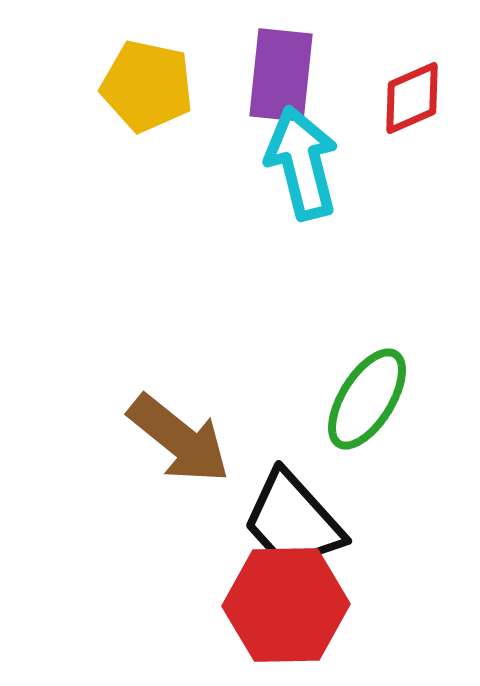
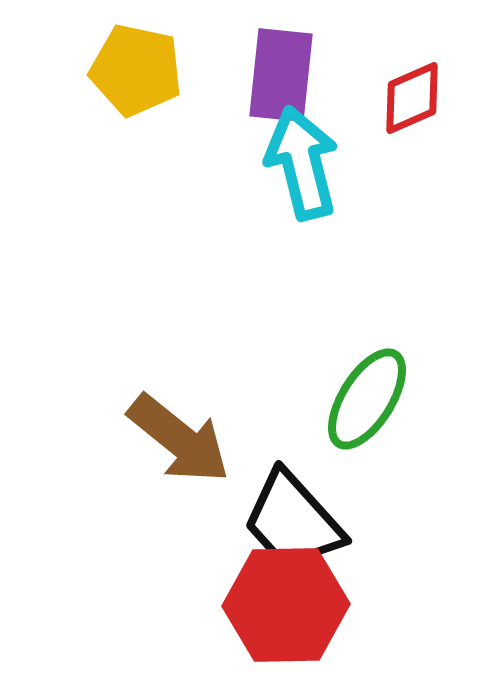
yellow pentagon: moved 11 px left, 16 px up
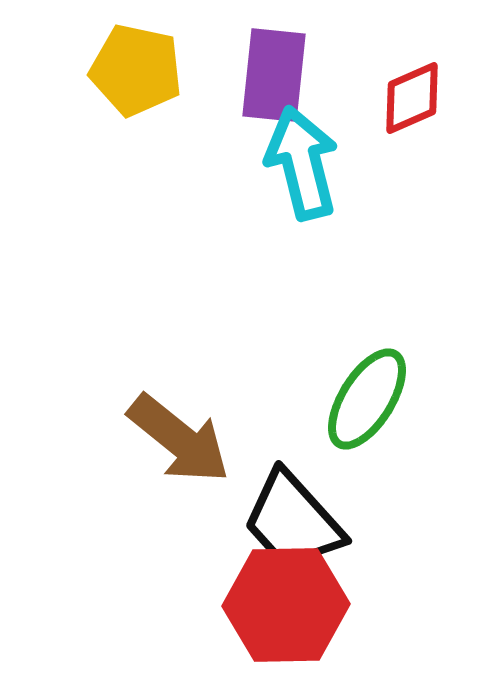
purple rectangle: moved 7 px left
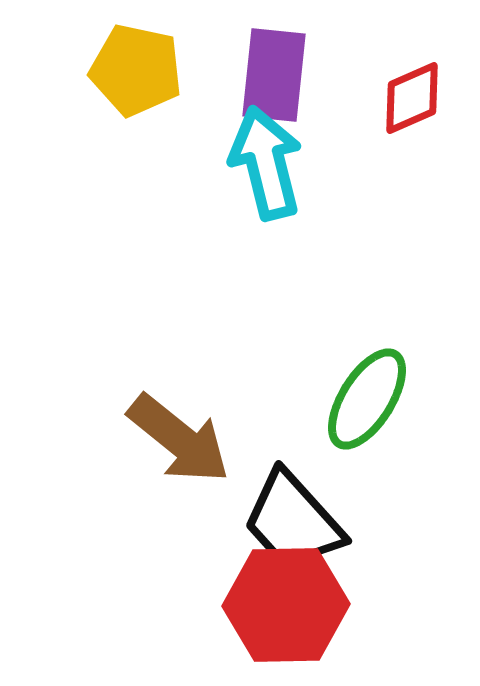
cyan arrow: moved 36 px left
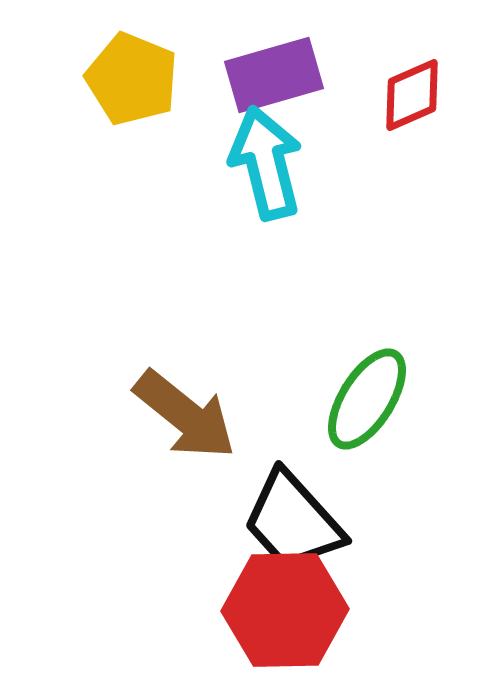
yellow pentagon: moved 4 px left, 9 px down; rotated 10 degrees clockwise
purple rectangle: rotated 68 degrees clockwise
red diamond: moved 3 px up
brown arrow: moved 6 px right, 24 px up
red hexagon: moved 1 px left, 5 px down
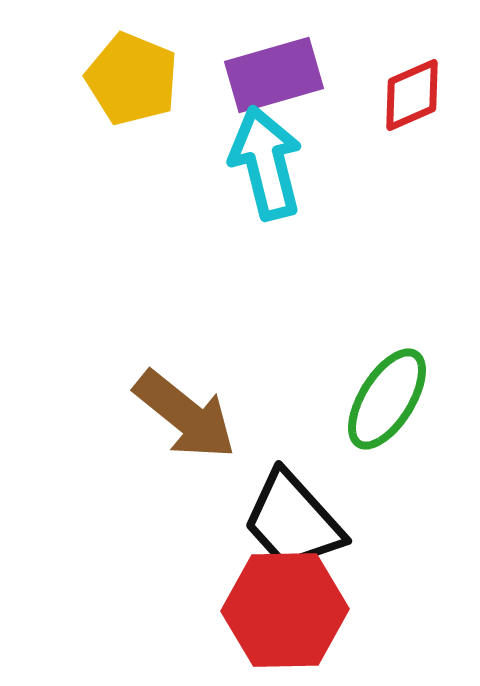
green ellipse: moved 20 px right
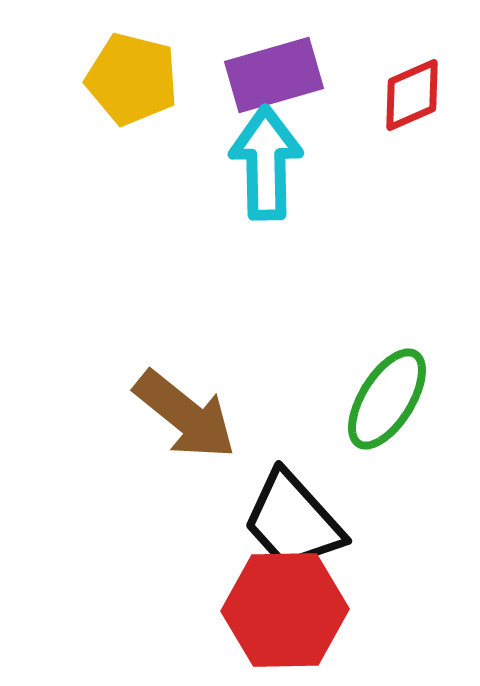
yellow pentagon: rotated 8 degrees counterclockwise
cyan arrow: rotated 13 degrees clockwise
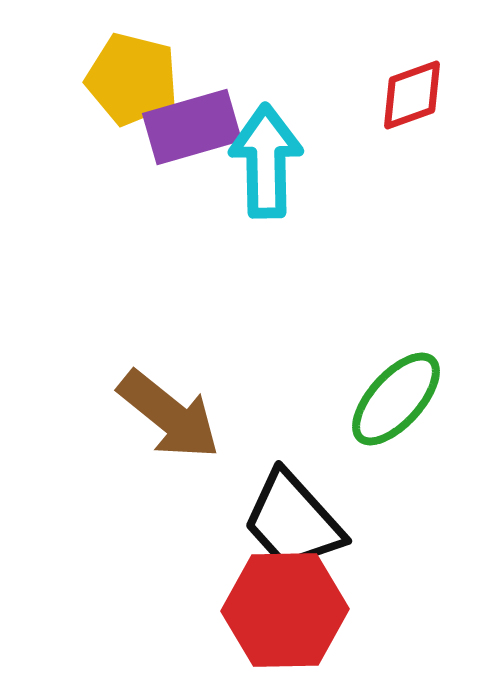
purple rectangle: moved 82 px left, 52 px down
red diamond: rotated 4 degrees clockwise
cyan arrow: moved 2 px up
green ellipse: moved 9 px right; rotated 10 degrees clockwise
brown arrow: moved 16 px left
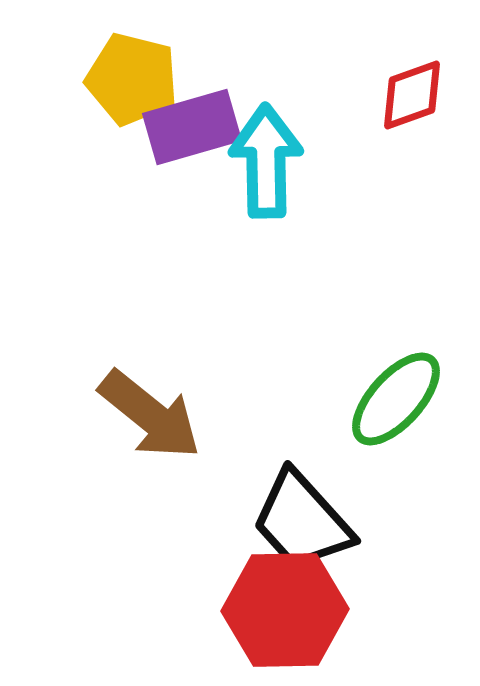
brown arrow: moved 19 px left
black trapezoid: moved 9 px right
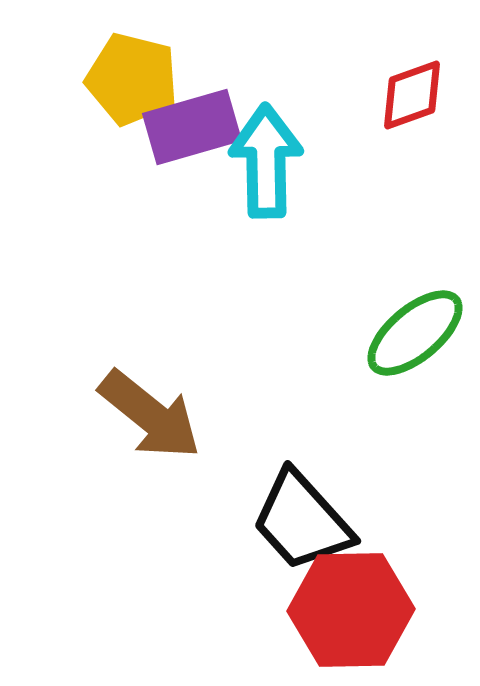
green ellipse: moved 19 px right, 66 px up; rotated 8 degrees clockwise
red hexagon: moved 66 px right
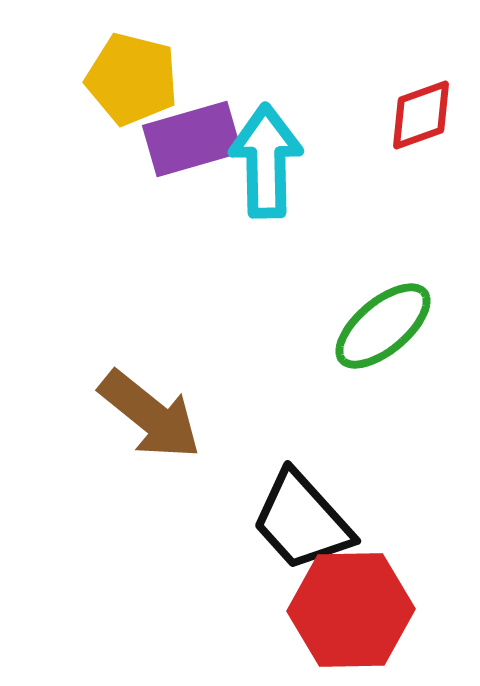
red diamond: moved 9 px right, 20 px down
purple rectangle: moved 12 px down
green ellipse: moved 32 px left, 7 px up
